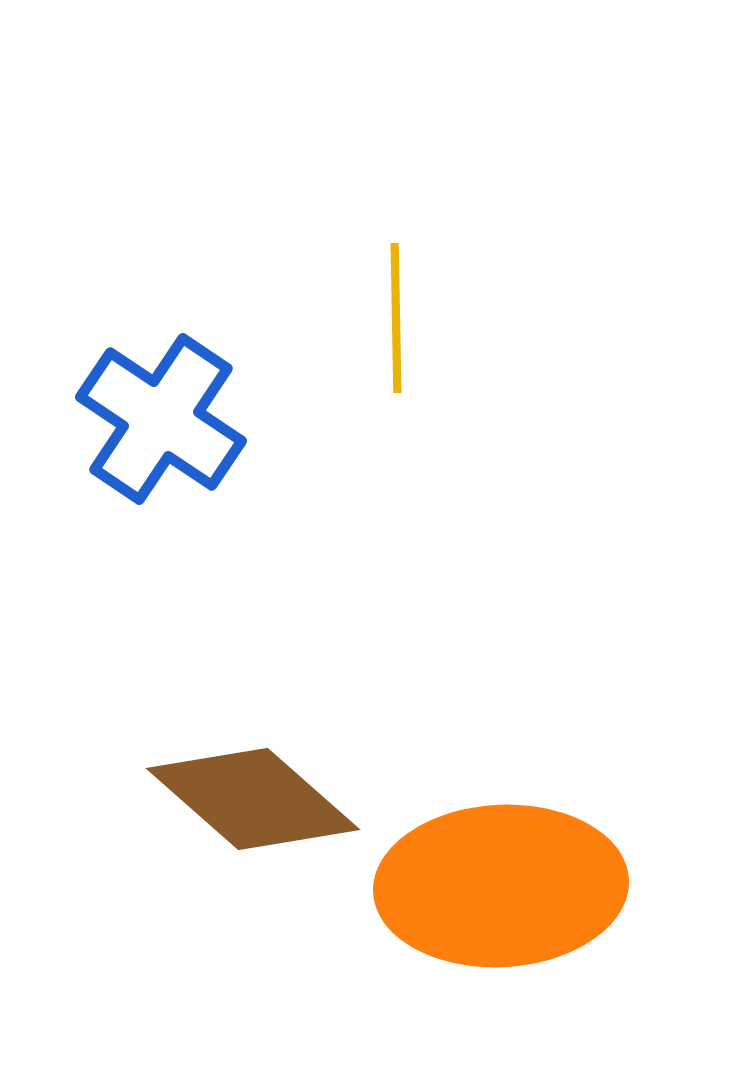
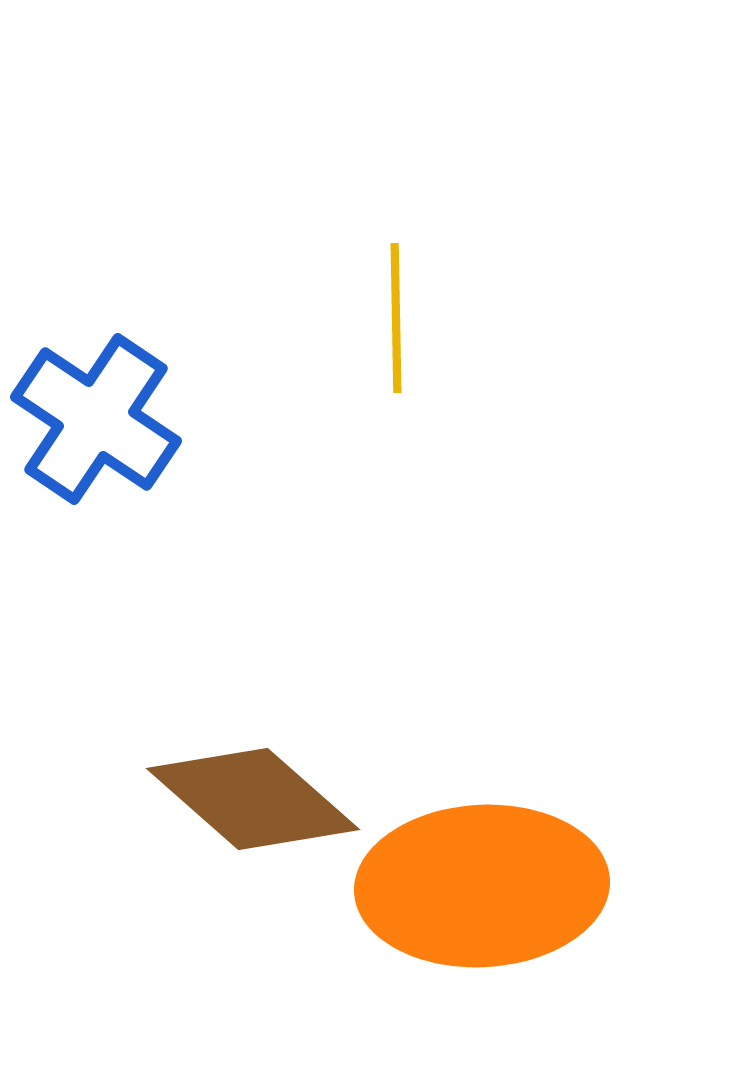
blue cross: moved 65 px left
orange ellipse: moved 19 px left
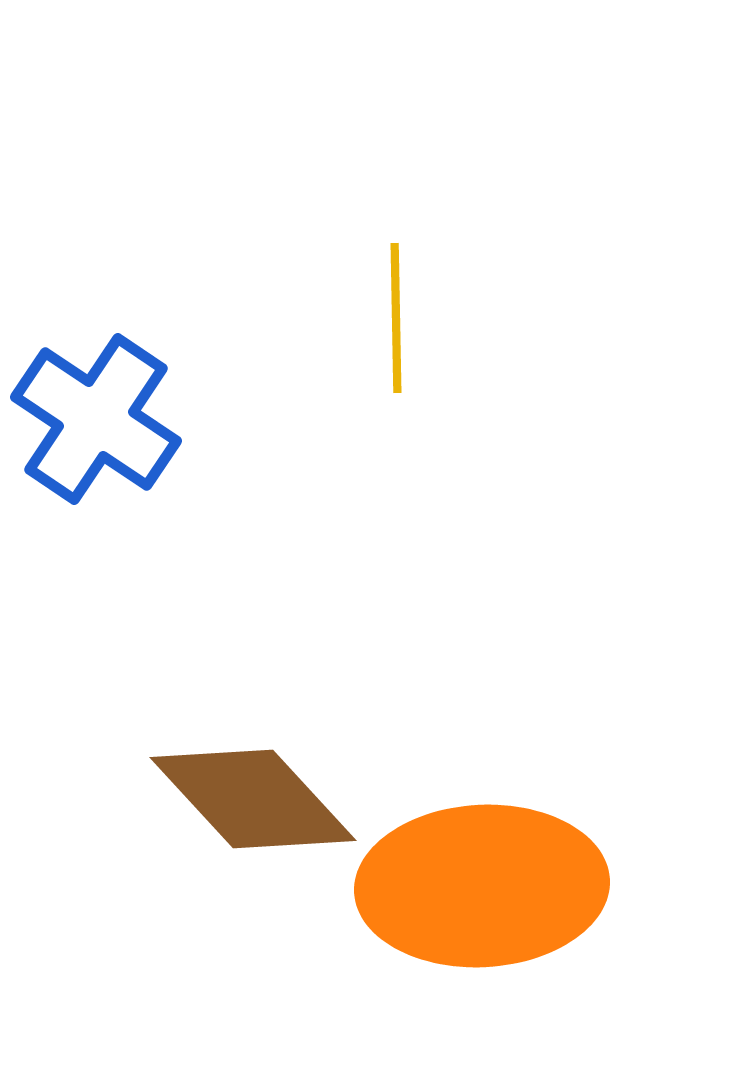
brown diamond: rotated 6 degrees clockwise
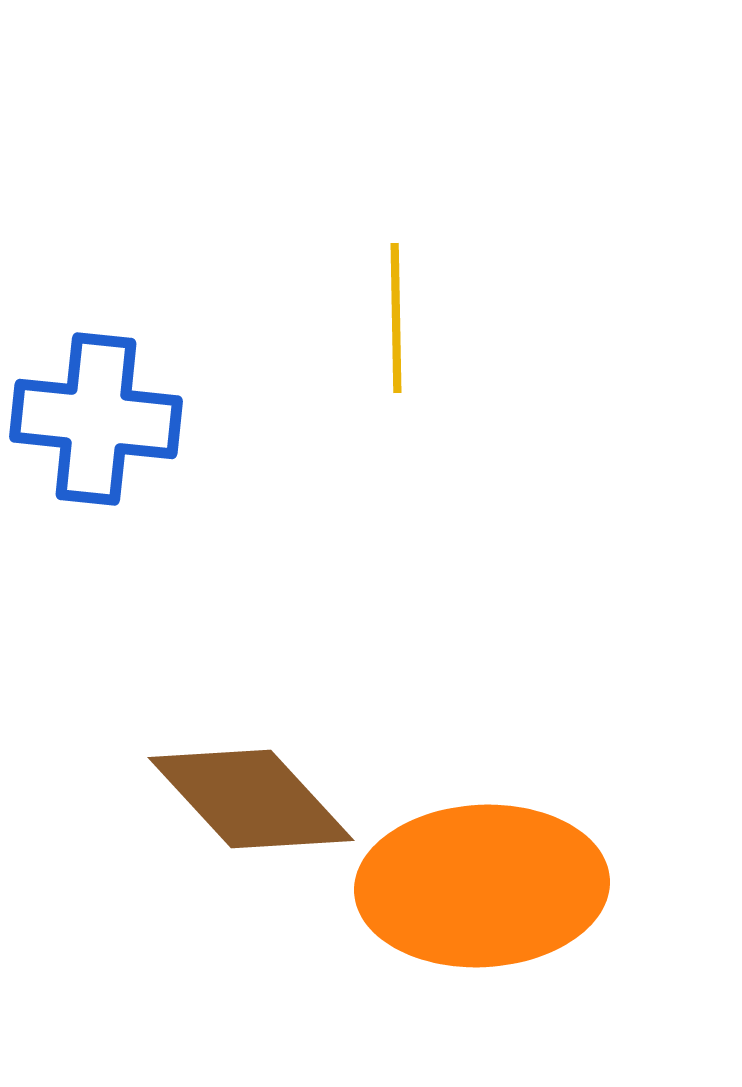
blue cross: rotated 28 degrees counterclockwise
brown diamond: moved 2 px left
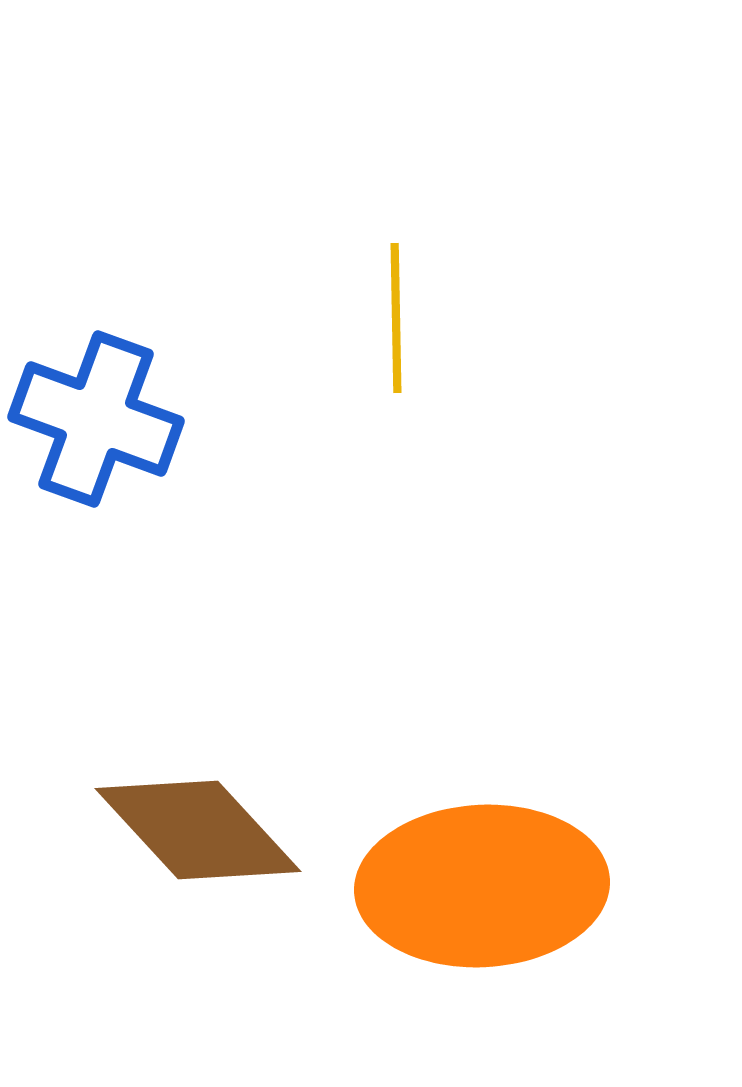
blue cross: rotated 14 degrees clockwise
brown diamond: moved 53 px left, 31 px down
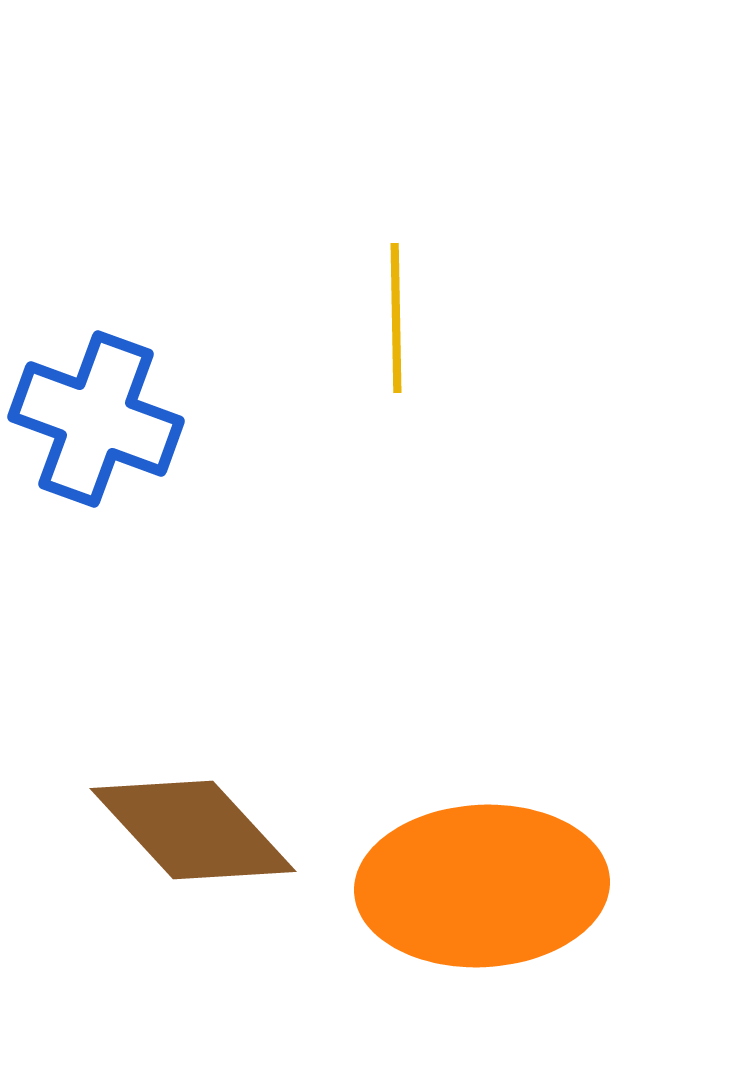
brown diamond: moved 5 px left
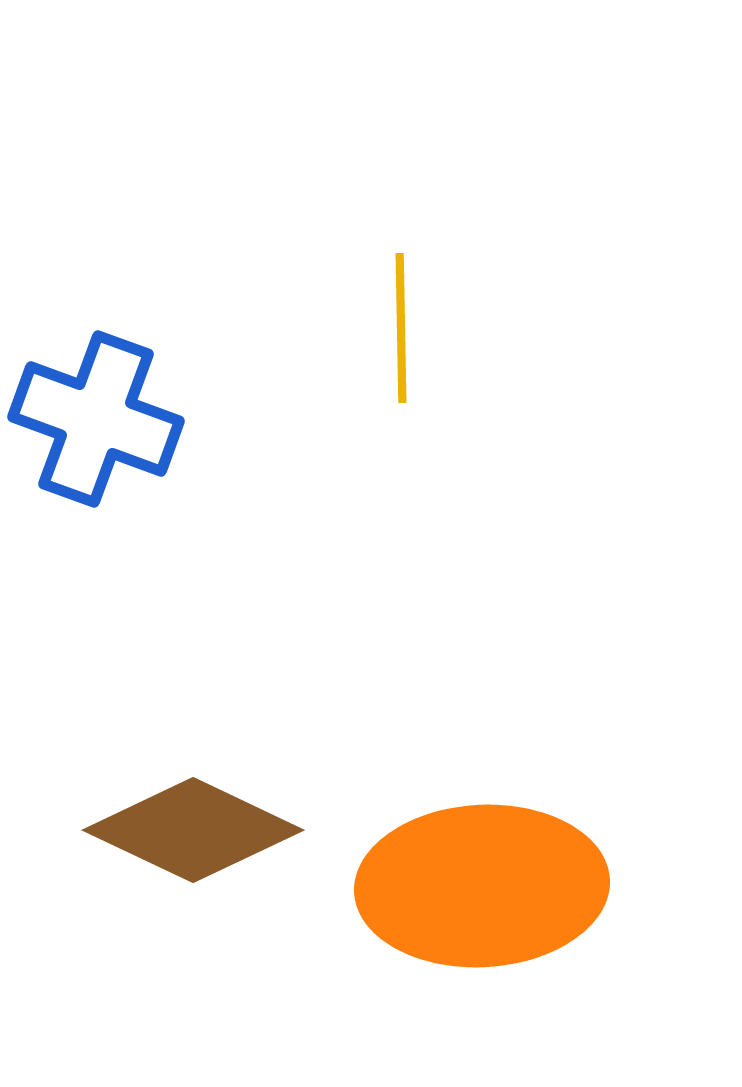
yellow line: moved 5 px right, 10 px down
brown diamond: rotated 22 degrees counterclockwise
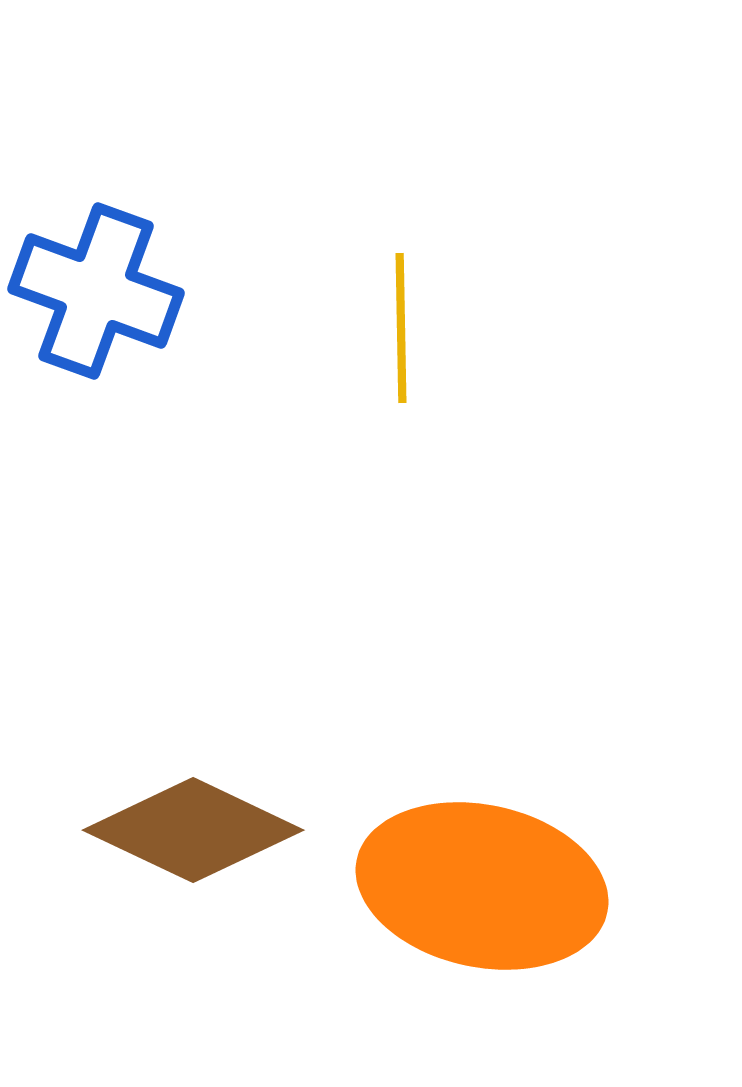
blue cross: moved 128 px up
orange ellipse: rotated 15 degrees clockwise
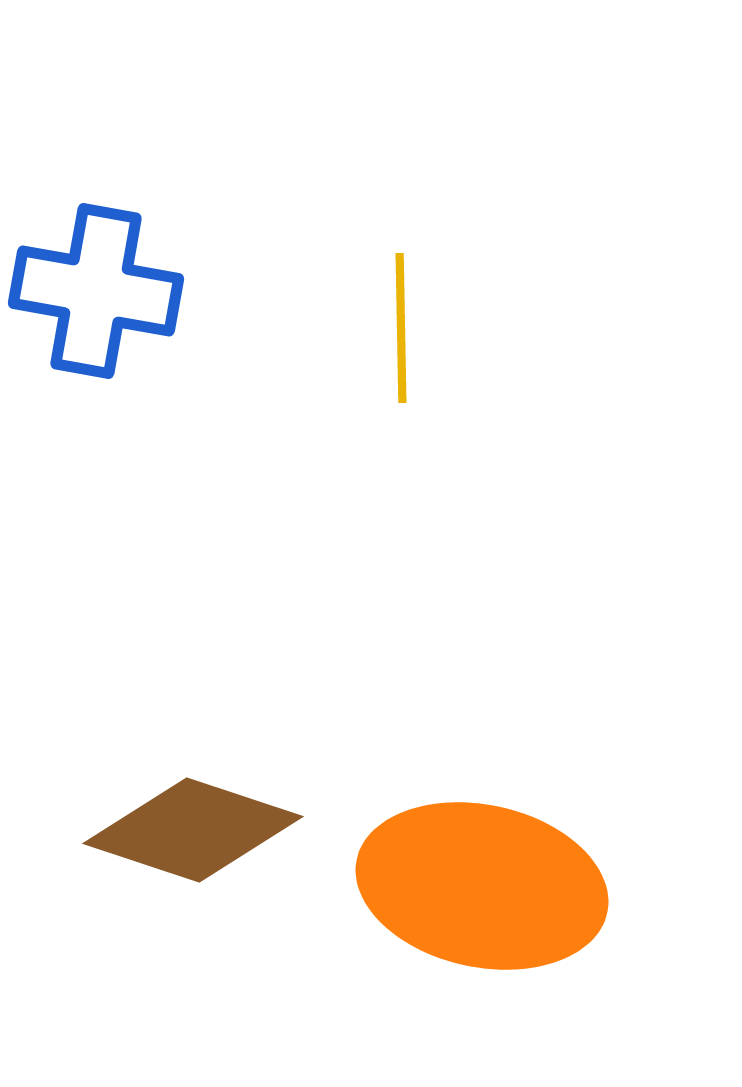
blue cross: rotated 10 degrees counterclockwise
brown diamond: rotated 7 degrees counterclockwise
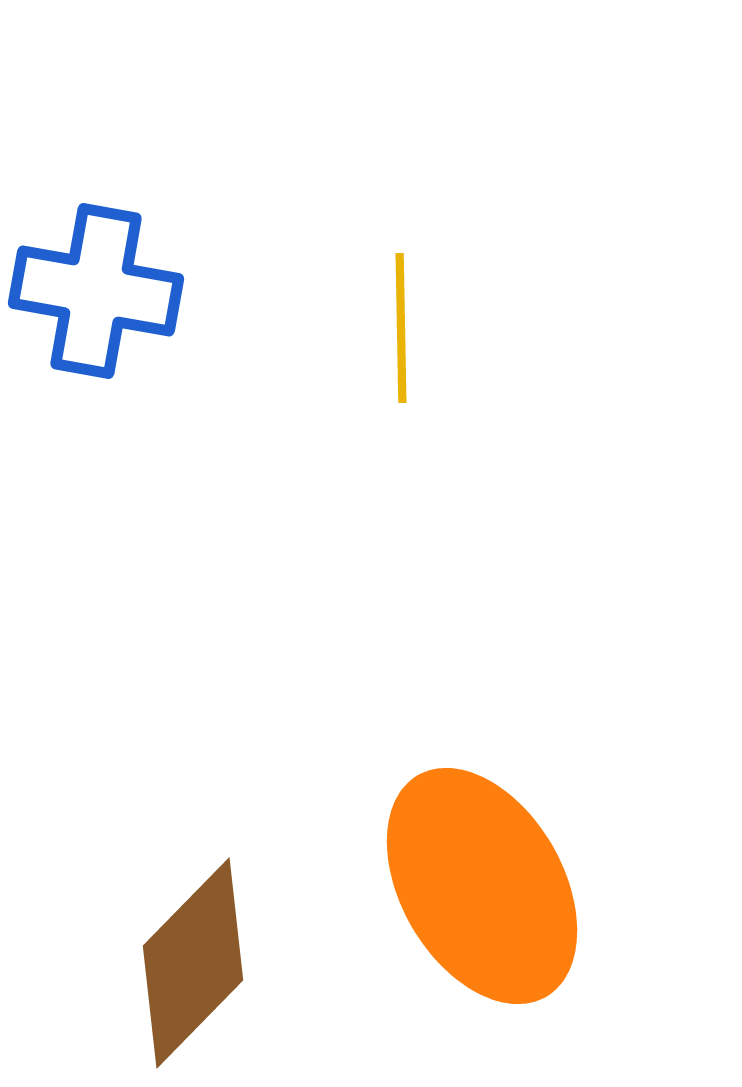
brown diamond: moved 133 px down; rotated 64 degrees counterclockwise
orange ellipse: rotated 48 degrees clockwise
